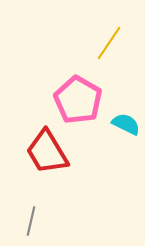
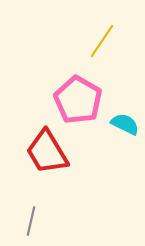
yellow line: moved 7 px left, 2 px up
cyan semicircle: moved 1 px left
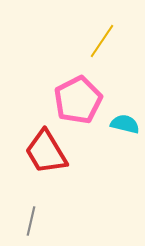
pink pentagon: rotated 15 degrees clockwise
cyan semicircle: rotated 12 degrees counterclockwise
red trapezoid: moved 1 px left
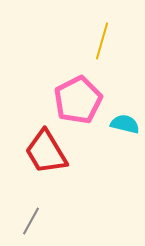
yellow line: rotated 18 degrees counterclockwise
gray line: rotated 16 degrees clockwise
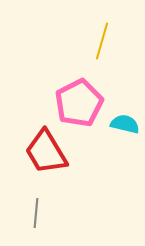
pink pentagon: moved 1 px right, 3 px down
gray line: moved 5 px right, 8 px up; rotated 24 degrees counterclockwise
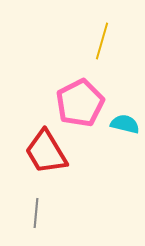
pink pentagon: moved 1 px right
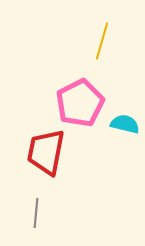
red trapezoid: rotated 42 degrees clockwise
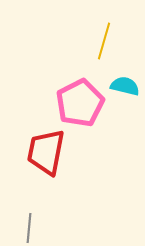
yellow line: moved 2 px right
cyan semicircle: moved 38 px up
gray line: moved 7 px left, 15 px down
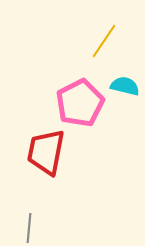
yellow line: rotated 18 degrees clockwise
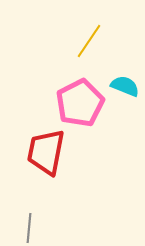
yellow line: moved 15 px left
cyan semicircle: rotated 8 degrees clockwise
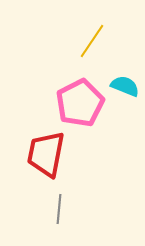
yellow line: moved 3 px right
red trapezoid: moved 2 px down
gray line: moved 30 px right, 19 px up
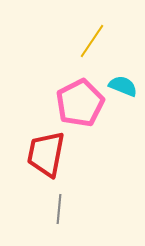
cyan semicircle: moved 2 px left
